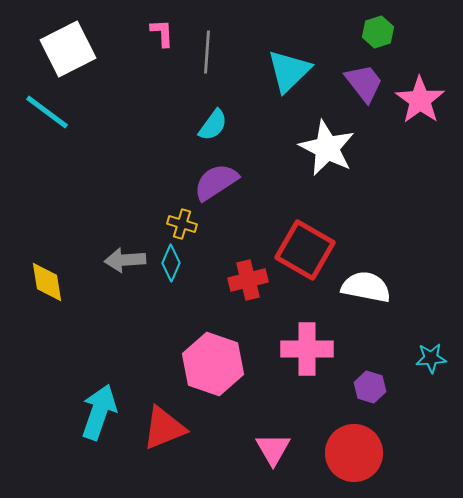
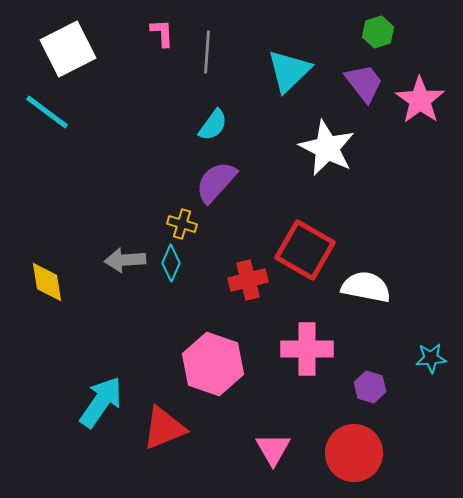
purple semicircle: rotated 15 degrees counterclockwise
cyan arrow: moved 2 px right, 10 px up; rotated 16 degrees clockwise
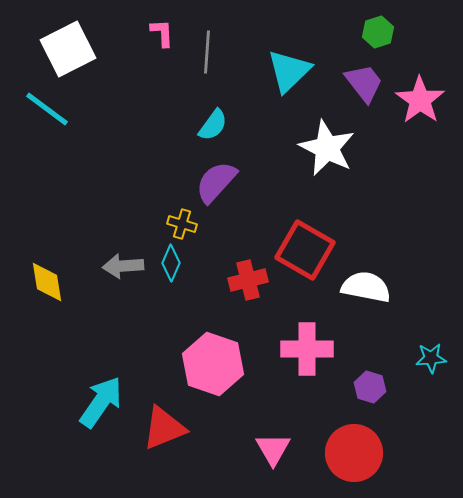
cyan line: moved 3 px up
gray arrow: moved 2 px left, 6 px down
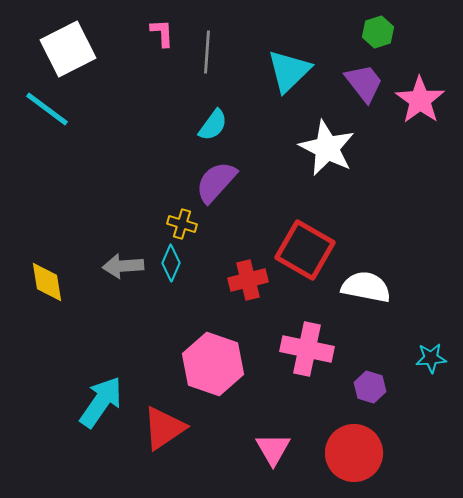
pink cross: rotated 12 degrees clockwise
red triangle: rotated 12 degrees counterclockwise
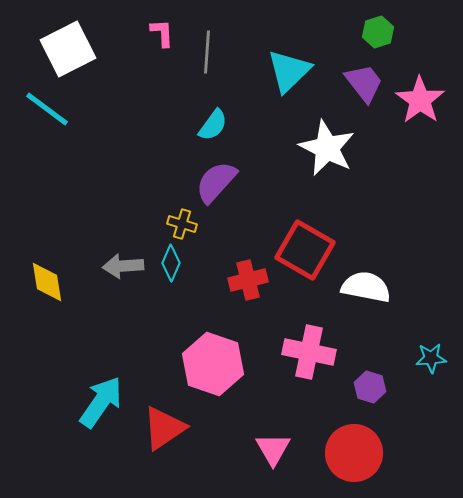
pink cross: moved 2 px right, 3 px down
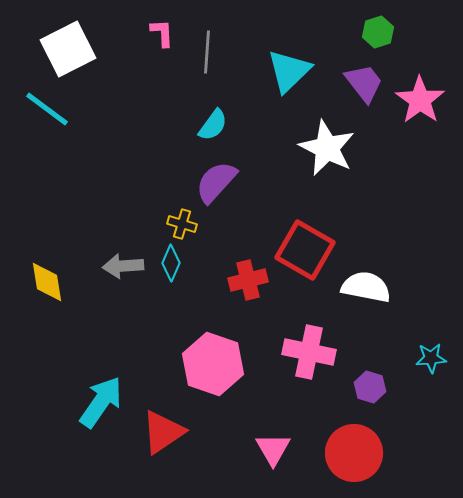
red triangle: moved 1 px left, 4 px down
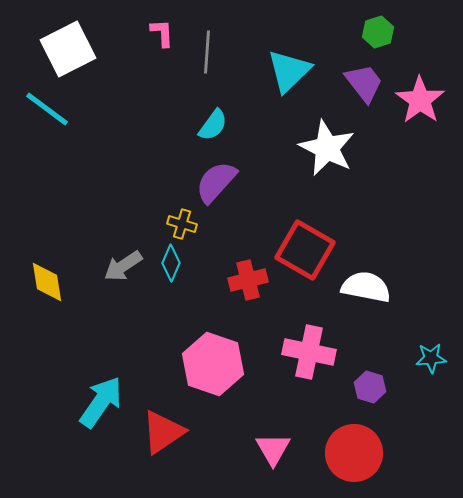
gray arrow: rotated 30 degrees counterclockwise
